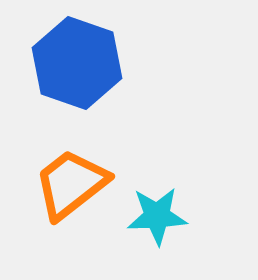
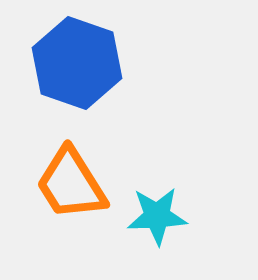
orange trapezoid: rotated 84 degrees counterclockwise
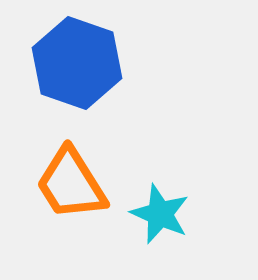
cyan star: moved 3 px right, 2 px up; rotated 26 degrees clockwise
